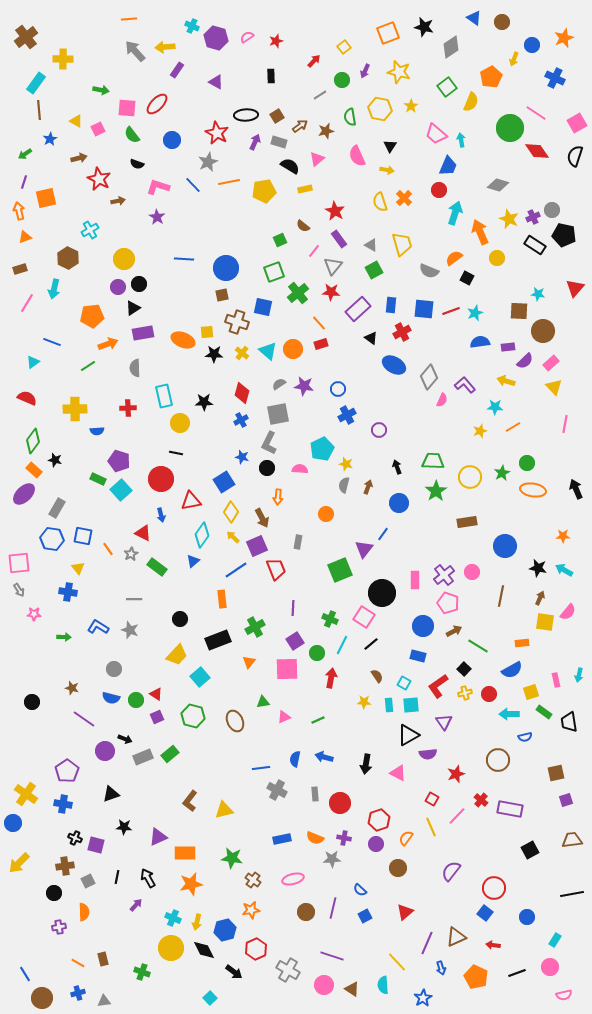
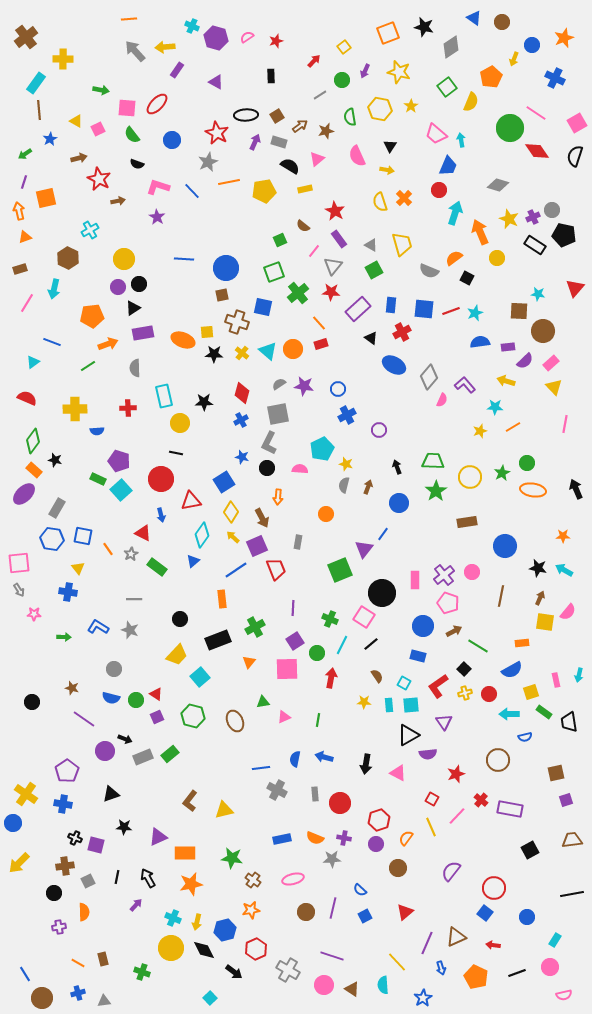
blue line at (193, 185): moved 1 px left, 6 px down
green line at (318, 720): rotated 56 degrees counterclockwise
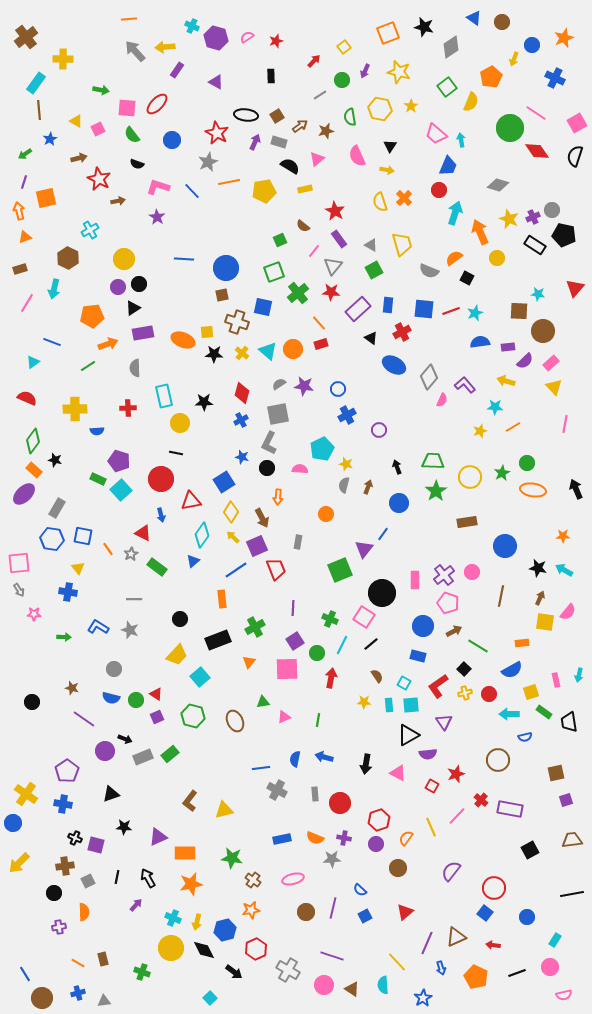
black ellipse at (246, 115): rotated 10 degrees clockwise
blue rectangle at (391, 305): moved 3 px left
red square at (432, 799): moved 13 px up
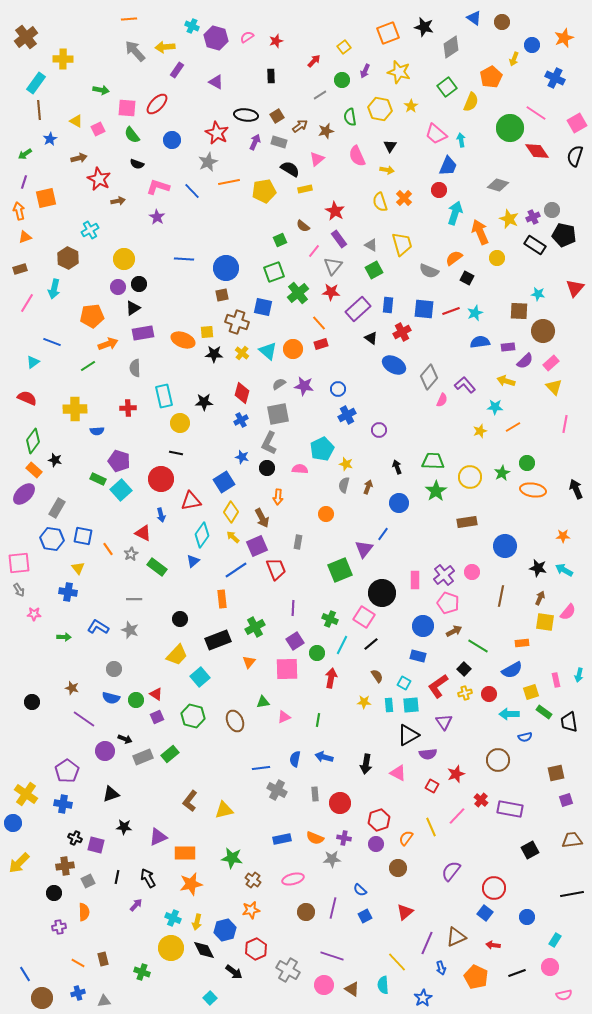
black semicircle at (290, 166): moved 3 px down
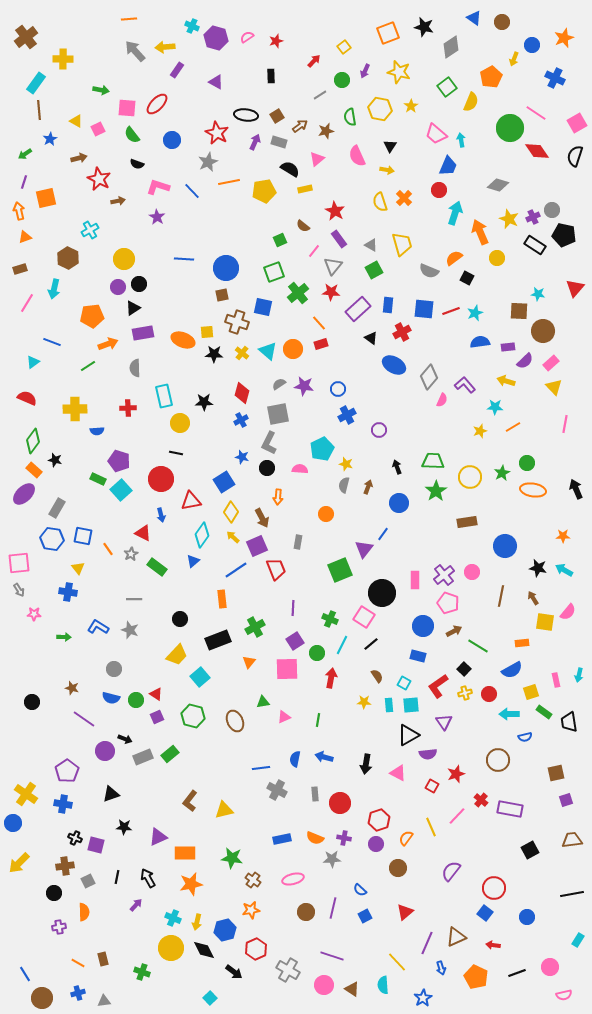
brown arrow at (540, 598): moved 7 px left; rotated 56 degrees counterclockwise
cyan rectangle at (555, 940): moved 23 px right
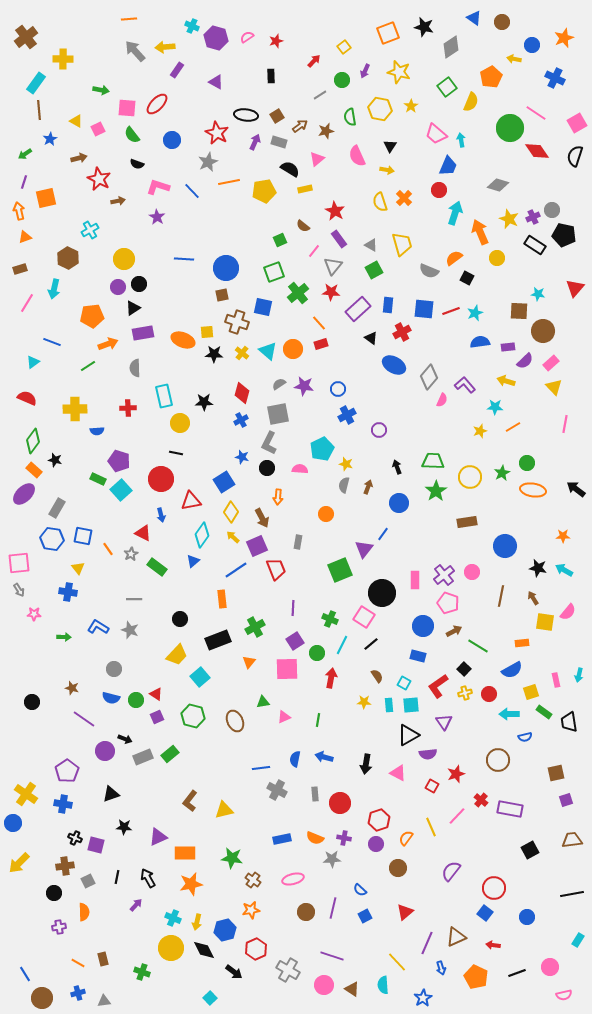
yellow arrow at (514, 59): rotated 80 degrees clockwise
black arrow at (576, 489): rotated 30 degrees counterclockwise
